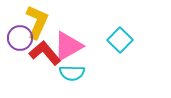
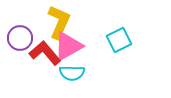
yellow L-shape: moved 22 px right
cyan square: moved 1 px left; rotated 20 degrees clockwise
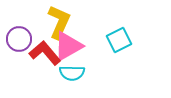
purple circle: moved 1 px left, 1 px down
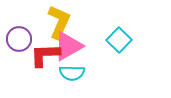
cyan square: rotated 20 degrees counterclockwise
red L-shape: moved 2 px down; rotated 52 degrees counterclockwise
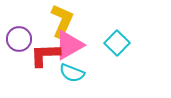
yellow L-shape: moved 3 px right, 1 px up
cyan square: moved 2 px left, 3 px down
pink triangle: moved 1 px right, 1 px up
cyan semicircle: rotated 20 degrees clockwise
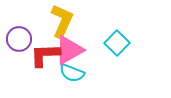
pink triangle: moved 5 px down
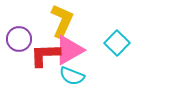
cyan semicircle: moved 3 px down
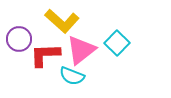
yellow L-shape: rotated 108 degrees clockwise
pink triangle: moved 12 px right; rotated 8 degrees counterclockwise
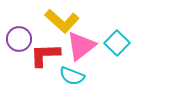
pink triangle: moved 4 px up
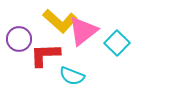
yellow L-shape: moved 2 px left
pink triangle: moved 2 px right, 15 px up
